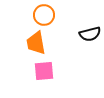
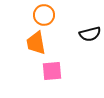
pink square: moved 8 px right
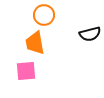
orange trapezoid: moved 1 px left
pink square: moved 26 px left
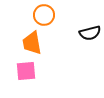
black semicircle: moved 1 px up
orange trapezoid: moved 3 px left
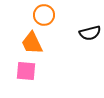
orange trapezoid: rotated 15 degrees counterclockwise
pink square: rotated 10 degrees clockwise
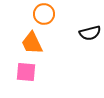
orange circle: moved 1 px up
pink square: moved 1 px down
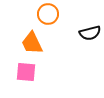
orange circle: moved 4 px right
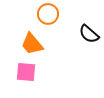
black semicircle: moved 1 px left, 1 px down; rotated 55 degrees clockwise
orange trapezoid: moved 1 px down; rotated 15 degrees counterclockwise
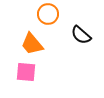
black semicircle: moved 8 px left, 1 px down
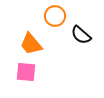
orange circle: moved 7 px right, 2 px down
orange trapezoid: moved 1 px left
